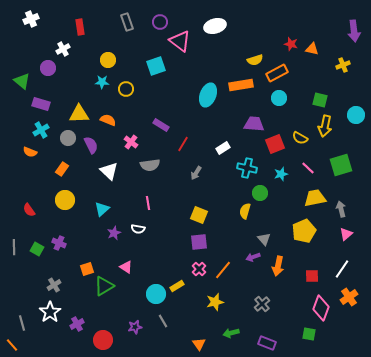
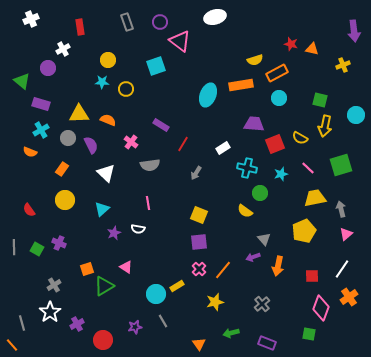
white ellipse at (215, 26): moved 9 px up
white triangle at (109, 171): moved 3 px left, 2 px down
yellow semicircle at (245, 211): rotated 70 degrees counterclockwise
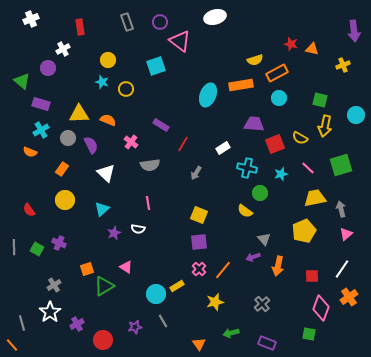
cyan star at (102, 82): rotated 16 degrees clockwise
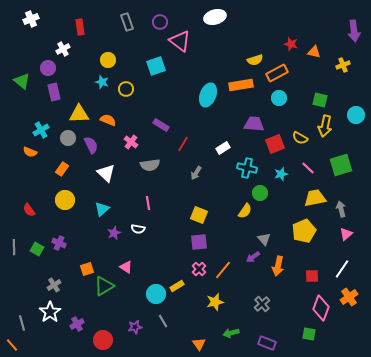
orange triangle at (312, 49): moved 2 px right, 3 px down
purple rectangle at (41, 104): moved 13 px right, 12 px up; rotated 60 degrees clockwise
yellow semicircle at (245, 211): rotated 91 degrees counterclockwise
purple arrow at (253, 257): rotated 16 degrees counterclockwise
